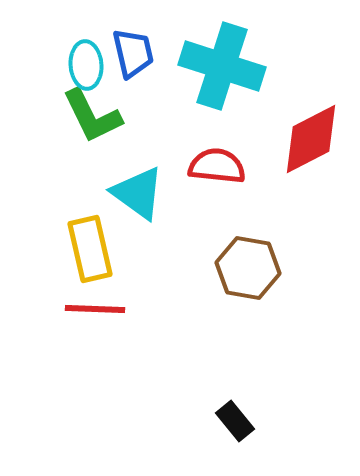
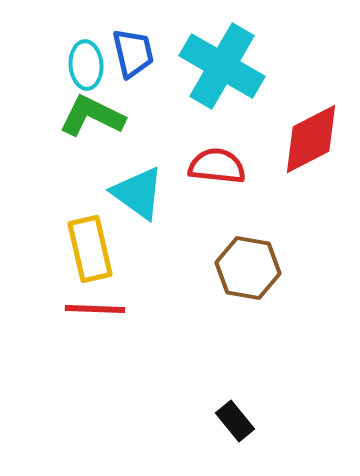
cyan cross: rotated 12 degrees clockwise
green L-shape: rotated 142 degrees clockwise
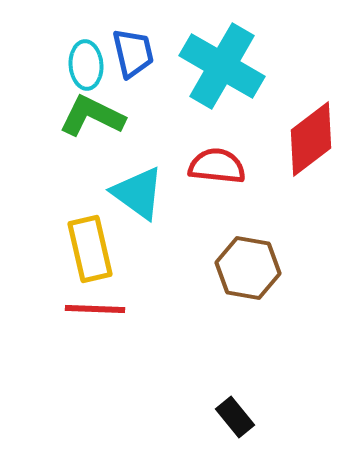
red diamond: rotated 10 degrees counterclockwise
black rectangle: moved 4 px up
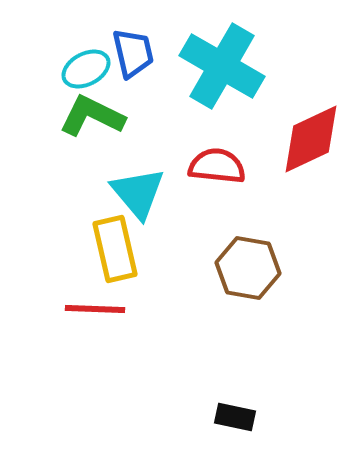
cyan ellipse: moved 4 px down; rotated 66 degrees clockwise
red diamond: rotated 12 degrees clockwise
cyan triangle: rotated 14 degrees clockwise
yellow rectangle: moved 25 px right
black rectangle: rotated 39 degrees counterclockwise
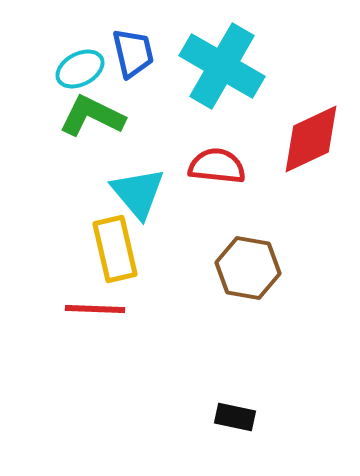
cyan ellipse: moved 6 px left
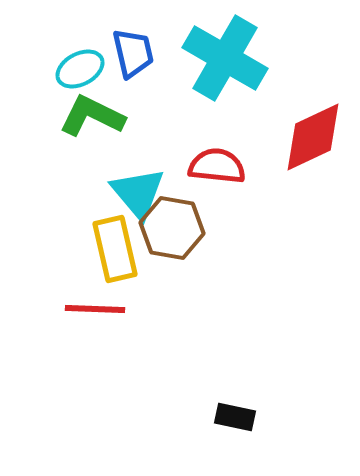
cyan cross: moved 3 px right, 8 px up
red diamond: moved 2 px right, 2 px up
brown hexagon: moved 76 px left, 40 px up
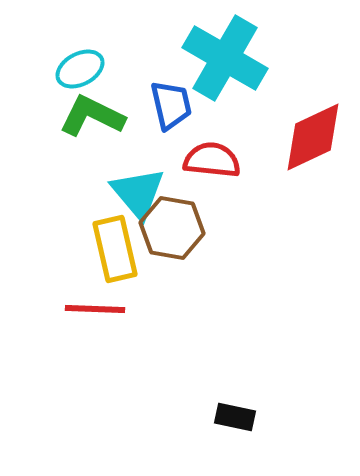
blue trapezoid: moved 38 px right, 52 px down
red semicircle: moved 5 px left, 6 px up
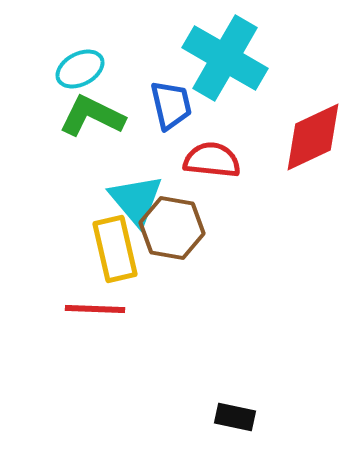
cyan triangle: moved 2 px left, 7 px down
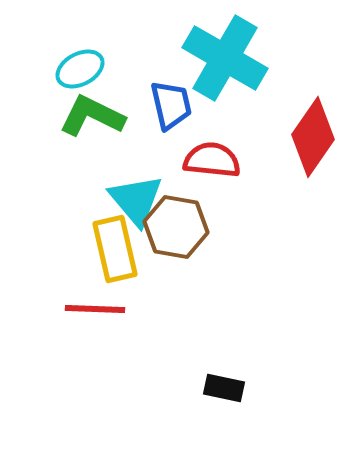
red diamond: rotated 30 degrees counterclockwise
brown hexagon: moved 4 px right, 1 px up
black rectangle: moved 11 px left, 29 px up
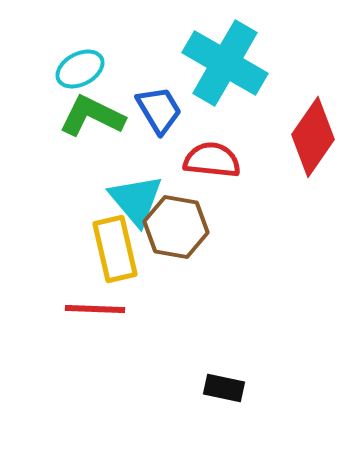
cyan cross: moved 5 px down
blue trapezoid: moved 12 px left, 5 px down; rotated 18 degrees counterclockwise
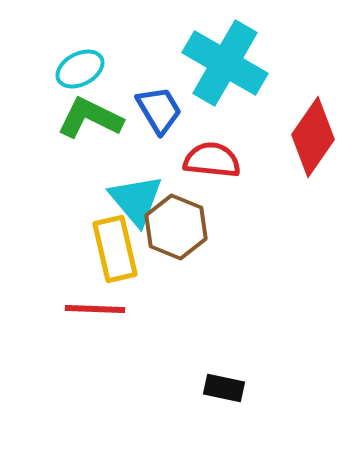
green L-shape: moved 2 px left, 2 px down
brown hexagon: rotated 12 degrees clockwise
